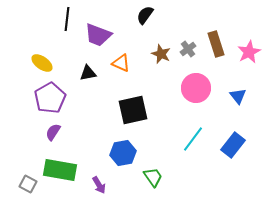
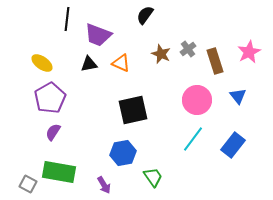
brown rectangle: moved 1 px left, 17 px down
black triangle: moved 1 px right, 9 px up
pink circle: moved 1 px right, 12 px down
green rectangle: moved 1 px left, 2 px down
purple arrow: moved 5 px right
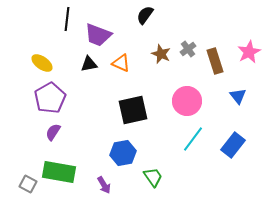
pink circle: moved 10 px left, 1 px down
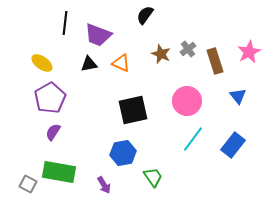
black line: moved 2 px left, 4 px down
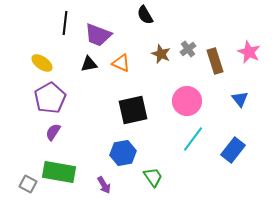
black semicircle: rotated 66 degrees counterclockwise
pink star: rotated 20 degrees counterclockwise
blue triangle: moved 2 px right, 3 px down
blue rectangle: moved 5 px down
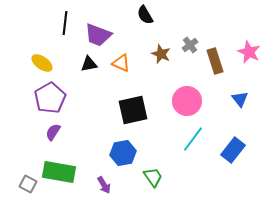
gray cross: moved 2 px right, 4 px up
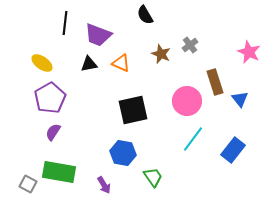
brown rectangle: moved 21 px down
blue hexagon: rotated 20 degrees clockwise
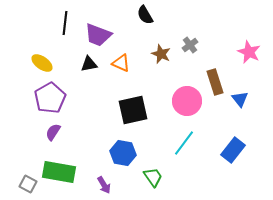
cyan line: moved 9 px left, 4 px down
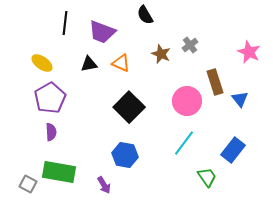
purple trapezoid: moved 4 px right, 3 px up
black square: moved 4 px left, 3 px up; rotated 32 degrees counterclockwise
purple semicircle: moved 2 px left; rotated 144 degrees clockwise
blue hexagon: moved 2 px right, 2 px down
green trapezoid: moved 54 px right
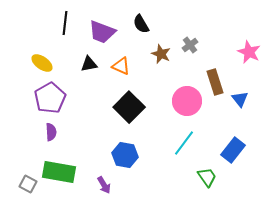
black semicircle: moved 4 px left, 9 px down
orange triangle: moved 3 px down
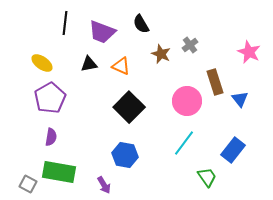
purple semicircle: moved 5 px down; rotated 12 degrees clockwise
